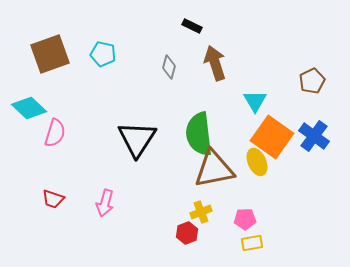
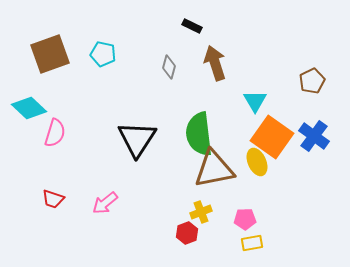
pink arrow: rotated 36 degrees clockwise
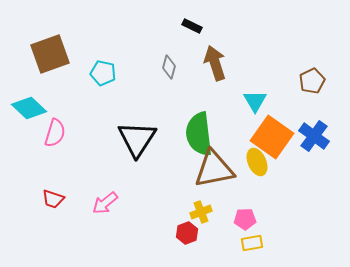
cyan pentagon: moved 19 px down
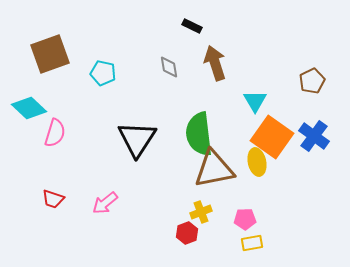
gray diamond: rotated 25 degrees counterclockwise
yellow ellipse: rotated 12 degrees clockwise
